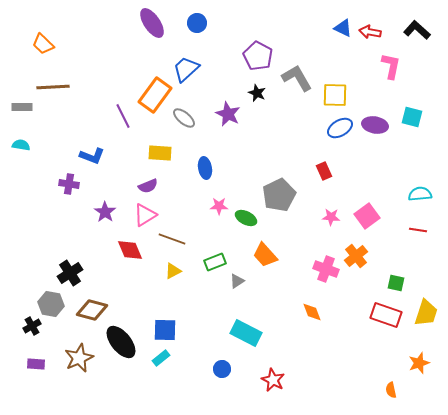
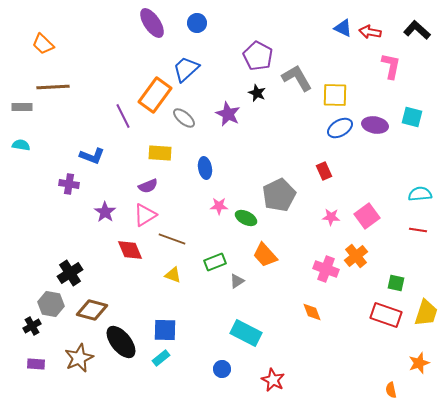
yellow triangle at (173, 271): moved 4 px down; rotated 48 degrees clockwise
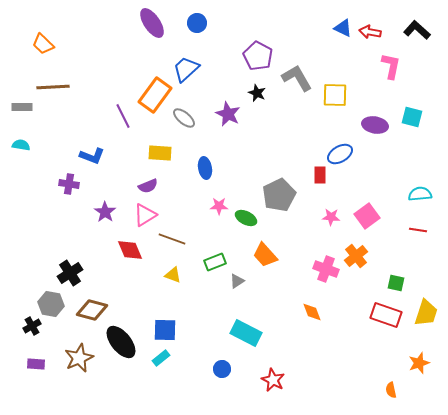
blue ellipse at (340, 128): moved 26 px down
red rectangle at (324, 171): moved 4 px left, 4 px down; rotated 24 degrees clockwise
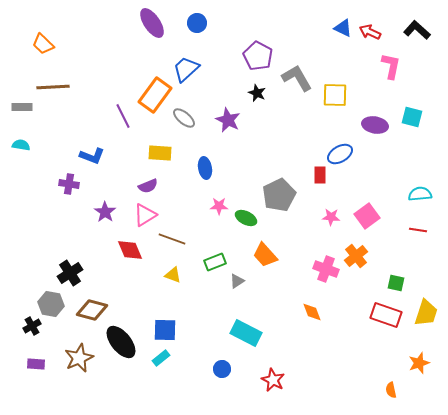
red arrow at (370, 32): rotated 15 degrees clockwise
purple star at (228, 114): moved 6 px down
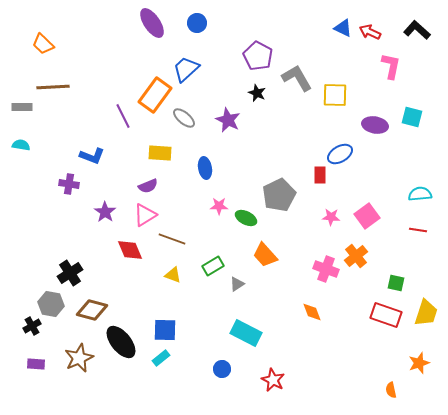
green rectangle at (215, 262): moved 2 px left, 4 px down; rotated 10 degrees counterclockwise
gray triangle at (237, 281): moved 3 px down
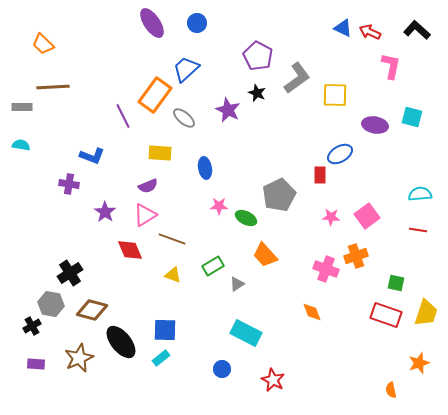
gray L-shape at (297, 78): rotated 84 degrees clockwise
purple star at (228, 120): moved 10 px up
orange cross at (356, 256): rotated 20 degrees clockwise
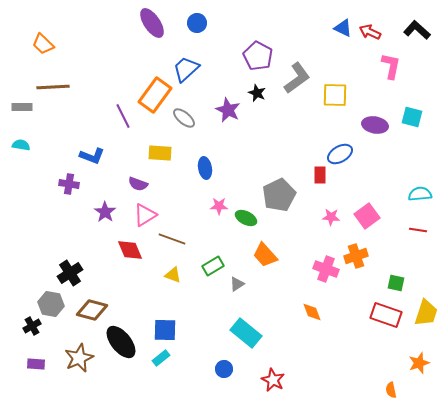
purple semicircle at (148, 186): moved 10 px left, 2 px up; rotated 42 degrees clockwise
cyan rectangle at (246, 333): rotated 12 degrees clockwise
blue circle at (222, 369): moved 2 px right
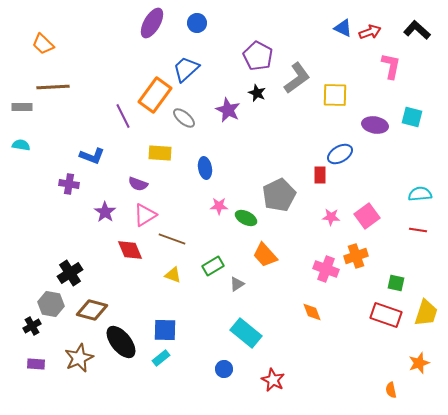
purple ellipse at (152, 23): rotated 64 degrees clockwise
red arrow at (370, 32): rotated 135 degrees clockwise
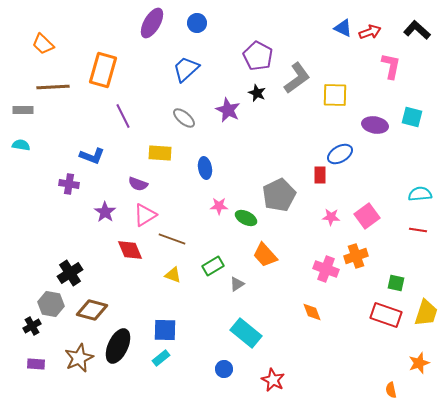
orange rectangle at (155, 95): moved 52 px left, 25 px up; rotated 20 degrees counterclockwise
gray rectangle at (22, 107): moved 1 px right, 3 px down
black ellipse at (121, 342): moved 3 px left, 4 px down; rotated 64 degrees clockwise
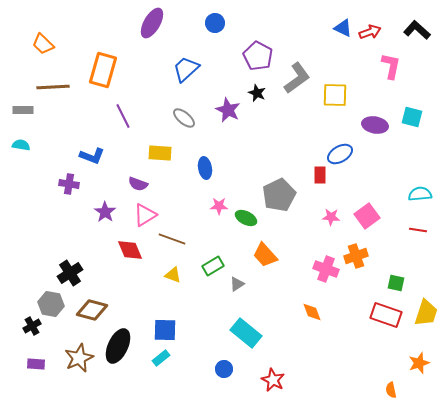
blue circle at (197, 23): moved 18 px right
